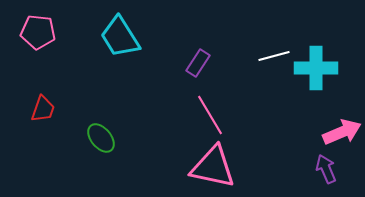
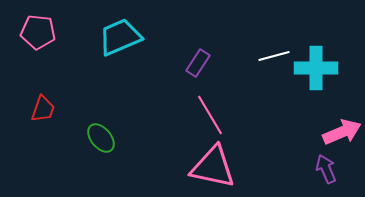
cyan trapezoid: rotated 99 degrees clockwise
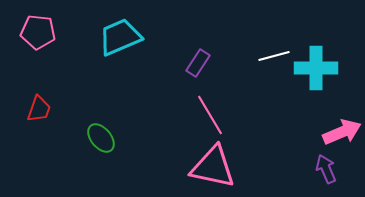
red trapezoid: moved 4 px left
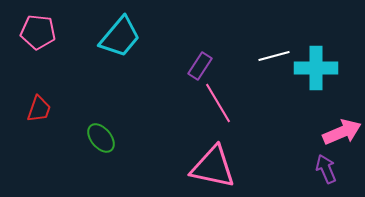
cyan trapezoid: rotated 153 degrees clockwise
purple rectangle: moved 2 px right, 3 px down
pink line: moved 8 px right, 12 px up
